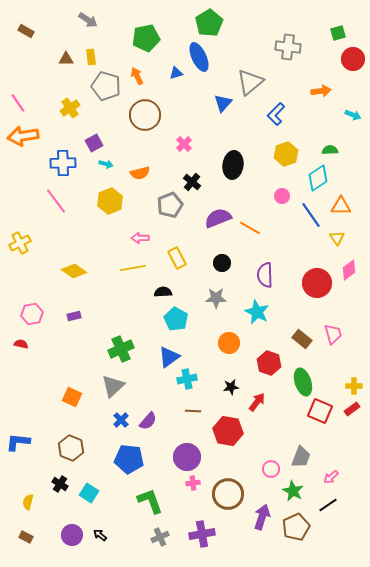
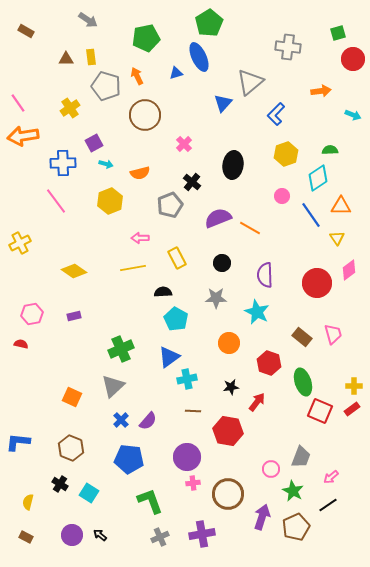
brown rectangle at (302, 339): moved 2 px up
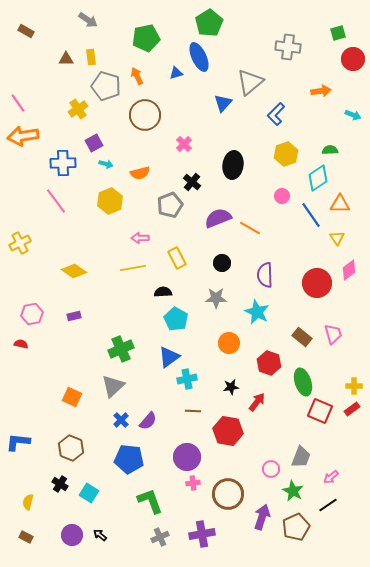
yellow cross at (70, 108): moved 8 px right, 1 px down
orange triangle at (341, 206): moved 1 px left, 2 px up
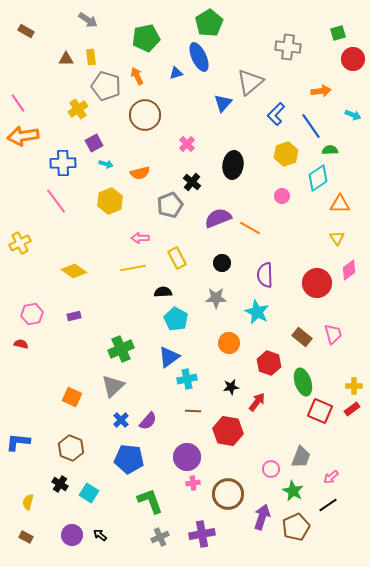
pink cross at (184, 144): moved 3 px right
blue line at (311, 215): moved 89 px up
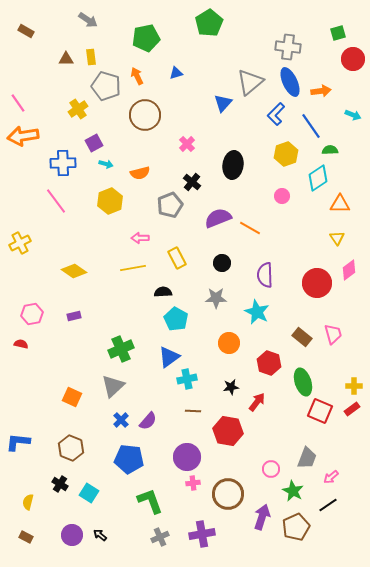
blue ellipse at (199, 57): moved 91 px right, 25 px down
gray trapezoid at (301, 457): moved 6 px right, 1 px down
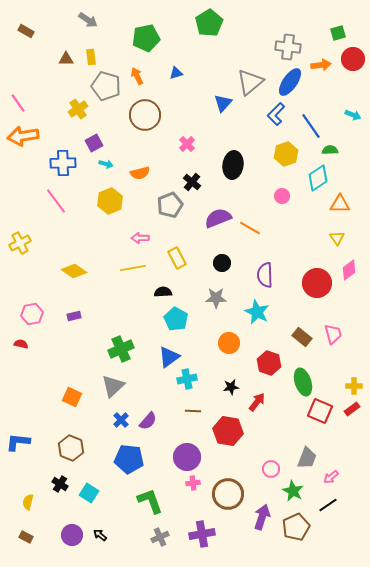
blue ellipse at (290, 82): rotated 60 degrees clockwise
orange arrow at (321, 91): moved 26 px up
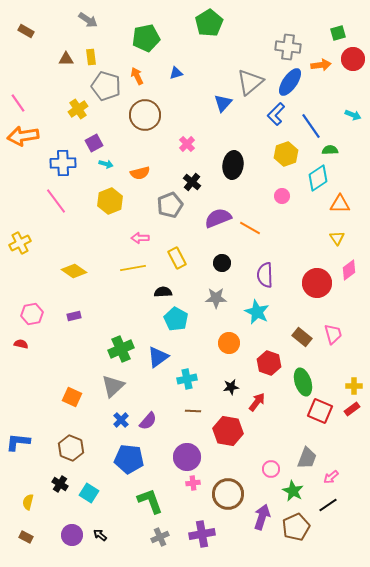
blue triangle at (169, 357): moved 11 px left
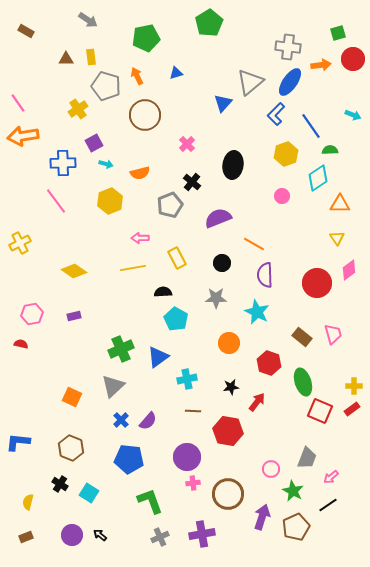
orange line at (250, 228): moved 4 px right, 16 px down
brown rectangle at (26, 537): rotated 48 degrees counterclockwise
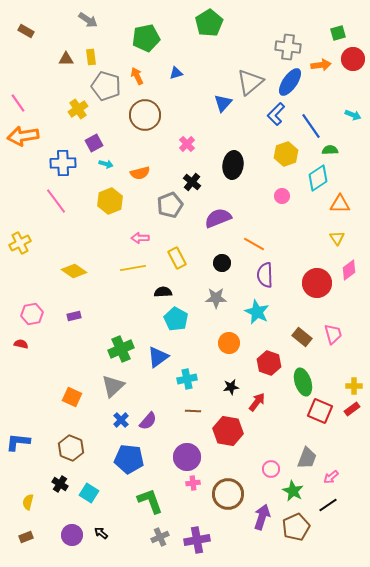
purple cross at (202, 534): moved 5 px left, 6 px down
black arrow at (100, 535): moved 1 px right, 2 px up
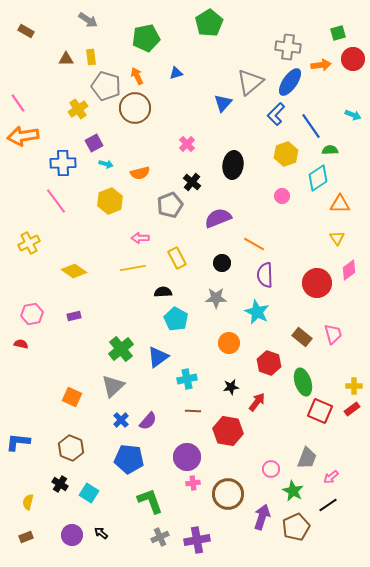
brown circle at (145, 115): moved 10 px left, 7 px up
yellow cross at (20, 243): moved 9 px right
green cross at (121, 349): rotated 15 degrees counterclockwise
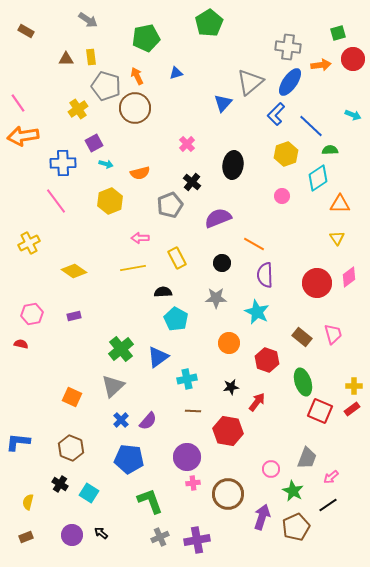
blue line at (311, 126): rotated 12 degrees counterclockwise
pink diamond at (349, 270): moved 7 px down
red hexagon at (269, 363): moved 2 px left, 3 px up
